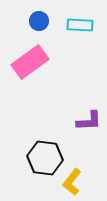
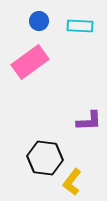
cyan rectangle: moved 1 px down
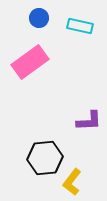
blue circle: moved 3 px up
cyan rectangle: rotated 10 degrees clockwise
black hexagon: rotated 12 degrees counterclockwise
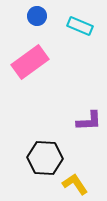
blue circle: moved 2 px left, 2 px up
cyan rectangle: rotated 10 degrees clockwise
black hexagon: rotated 8 degrees clockwise
yellow L-shape: moved 3 px right, 2 px down; rotated 108 degrees clockwise
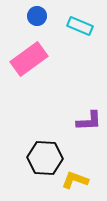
pink rectangle: moved 1 px left, 3 px up
yellow L-shape: moved 4 px up; rotated 36 degrees counterclockwise
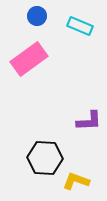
yellow L-shape: moved 1 px right, 1 px down
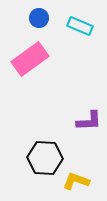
blue circle: moved 2 px right, 2 px down
pink rectangle: moved 1 px right
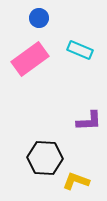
cyan rectangle: moved 24 px down
